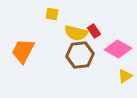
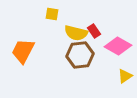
pink diamond: moved 3 px up
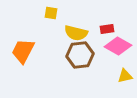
yellow square: moved 1 px left, 1 px up
red rectangle: moved 13 px right, 2 px up; rotated 64 degrees counterclockwise
yellow triangle: rotated 21 degrees clockwise
